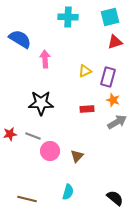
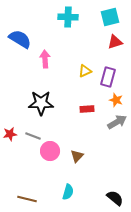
orange star: moved 3 px right
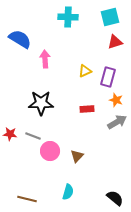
red star: rotated 16 degrees clockwise
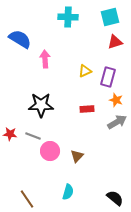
black star: moved 2 px down
brown line: rotated 42 degrees clockwise
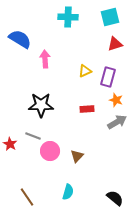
red triangle: moved 2 px down
red star: moved 10 px down; rotated 24 degrees clockwise
brown line: moved 2 px up
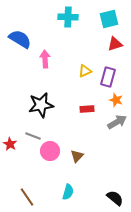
cyan square: moved 1 px left, 2 px down
black star: rotated 10 degrees counterclockwise
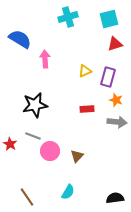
cyan cross: rotated 18 degrees counterclockwise
black star: moved 6 px left
gray arrow: rotated 36 degrees clockwise
cyan semicircle: rotated 14 degrees clockwise
black semicircle: rotated 48 degrees counterclockwise
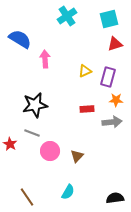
cyan cross: moved 1 px left, 1 px up; rotated 18 degrees counterclockwise
orange star: rotated 16 degrees counterclockwise
gray arrow: moved 5 px left; rotated 12 degrees counterclockwise
gray line: moved 1 px left, 3 px up
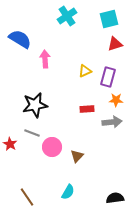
pink circle: moved 2 px right, 4 px up
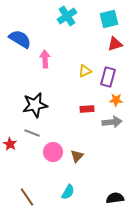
pink circle: moved 1 px right, 5 px down
